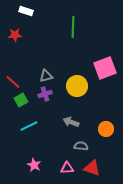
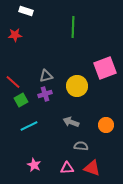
orange circle: moved 4 px up
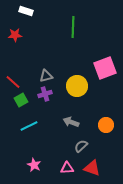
gray semicircle: rotated 48 degrees counterclockwise
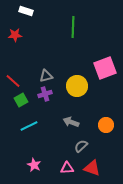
red line: moved 1 px up
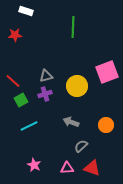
pink square: moved 2 px right, 4 px down
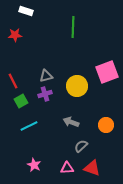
red line: rotated 21 degrees clockwise
green square: moved 1 px down
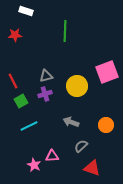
green line: moved 8 px left, 4 px down
pink triangle: moved 15 px left, 12 px up
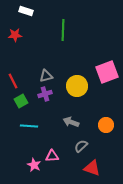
green line: moved 2 px left, 1 px up
cyan line: rotated 30 degrees clockwise
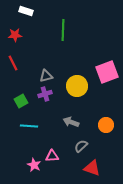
red line: moved 18 px up
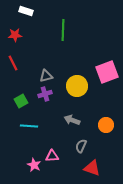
gray arrow: moved 1 px right, 2 px up
gray semicircle: rotated 24 degrees counterclockwise
